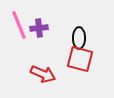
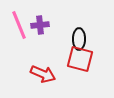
purple cross: moved 1 px right, 3 px up
black ellipse: moved 1 px down
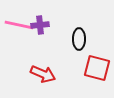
pink line: rotated 56 degrees counterclockwise
red square: moved 17 px right, 9 px down
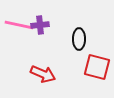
red square: moved 1 px up
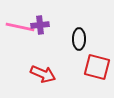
pink line: moved 1 px right, 2 px down
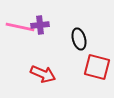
black ellipse: rotated 15 degrees counterclockwise
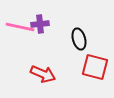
purple cross: moved 1 px up
red square: moved 2 px left
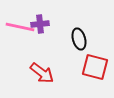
red arrow: moved 1 px left, 1 px up; rotated 15 degrees clockwise
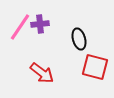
pink line: rotated 68 degrees counterclockwise
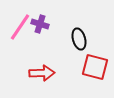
purple cross: rotated 24 degrees clockwise
red arrow: rotated 40 degrees counterclockwise
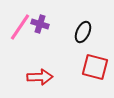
black ellipse: moved 4 px right, 7 px up; rotated 40 degrees clockwise
red arrow: moved 2 px left, 4 px down
